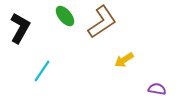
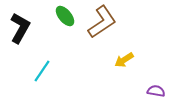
purple semicircle: moved 1 px left, 2 px down
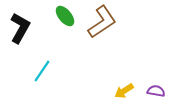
yellow arrow: moved 31 px down
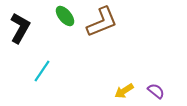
brown L-shape: rotated 12 degrees clockwise
purple semicircle: rotated 30 degrees clockwise
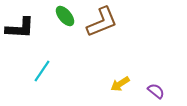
black L-shape: rotated 64 degrees clockwise
yellow arrow: moved 4 px left, 7 px up
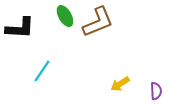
green ellipse: rotated 10 degrees clockwise
brown L-shape: moved 4 px left
purple semicircle: rotated 48 degrees clockwise
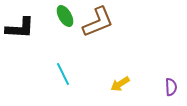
cyan line: moved 21 px right, 3 px down; rotated 60 degrees counterclockwise
purple semicircle: moved 15 px right, 4 px up
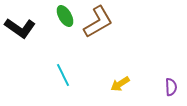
brown L-shape: rotated 8 degrees counterclockwise
black L-shape: rotated 32 degrees clockwise
cyan line: moved 1 px down
